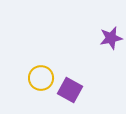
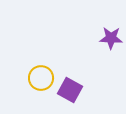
purple star: rotated 15 degrees clockwise
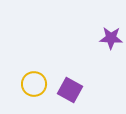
yellow circle: moved 7 px left, 6 px down
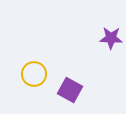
yellow circle: moved 10 px up
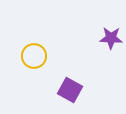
yellow circle: moved 18 px up
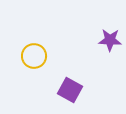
purple star: moved 1 px left, 2 px down
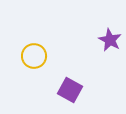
purple star: rotated 25 degrees clockwise
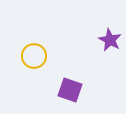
purple square: rotated 10 degrees counterclockwise
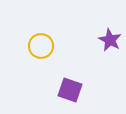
yellow circle: moved 7 px right, 10 px up
